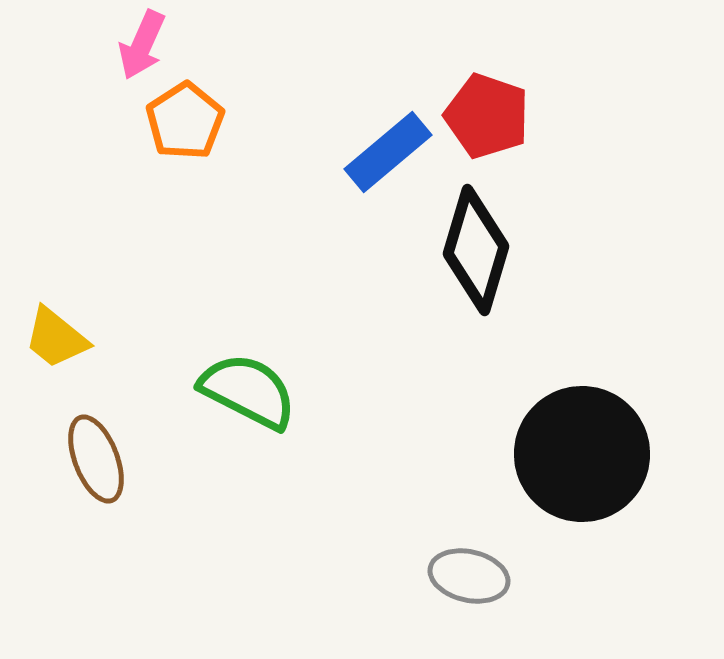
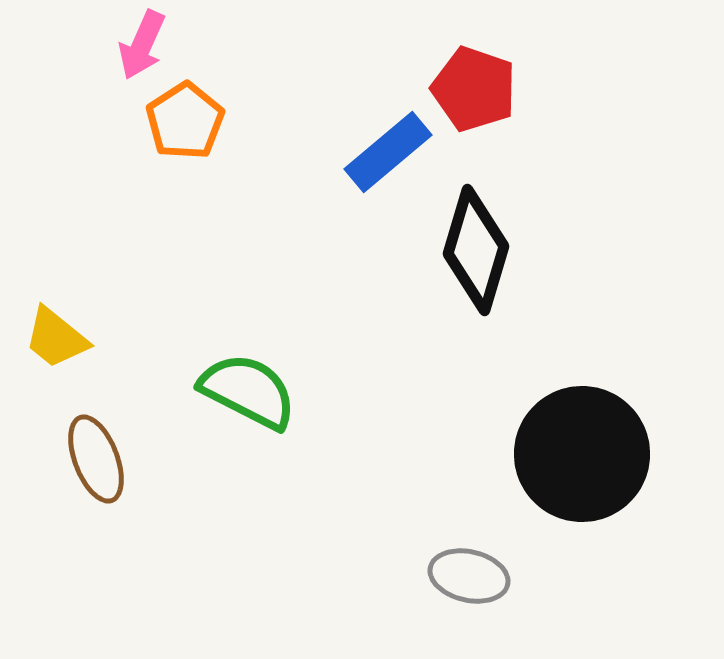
red pentagon: moved 13 px left, 27 px up
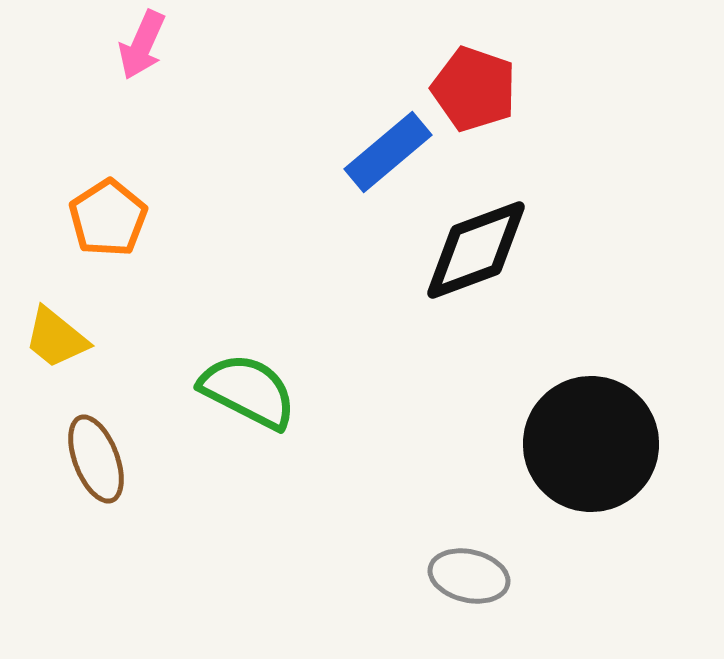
orange pentagon: moved 77 px left, 97 px down
black diamond: rotated 53 degrees clockwise
black circle: moved 9 px right, 10 px up
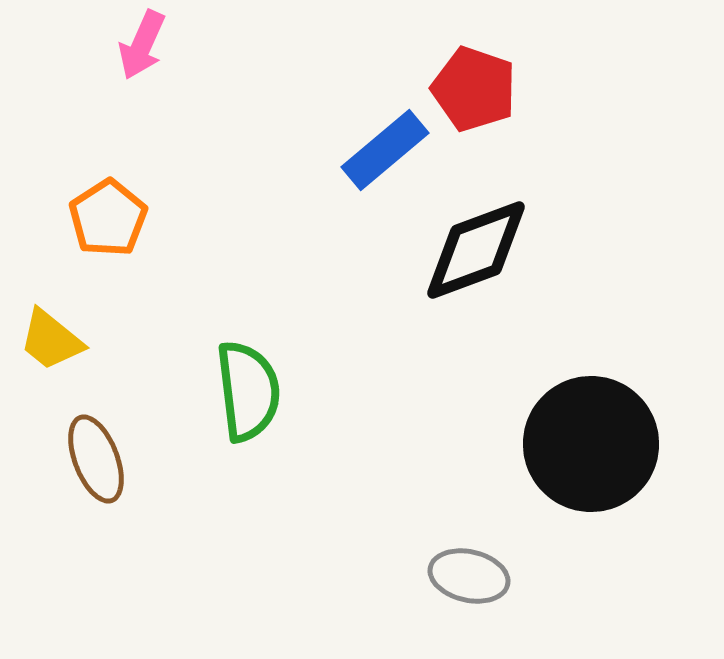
blue rectangle: moved 3 px left, 2 px up
yellow trapezoid: moved 5 px left, 2 px down
green semicircle: rotated 56 degrees clockwise
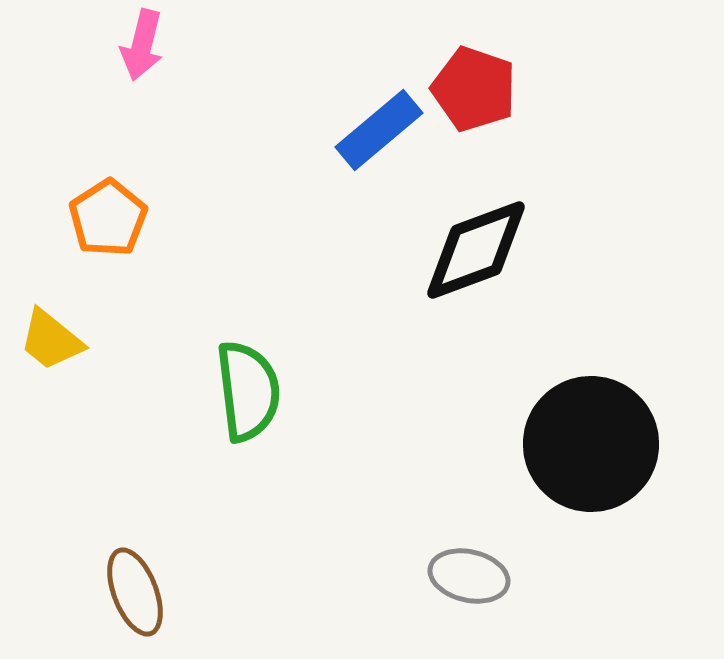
pink arrow: rotated 10 degrees counterclockwise
blue rectangle: moved 6 px left, 20 px up
brown ellipse: moved 39 px right, 133 px down
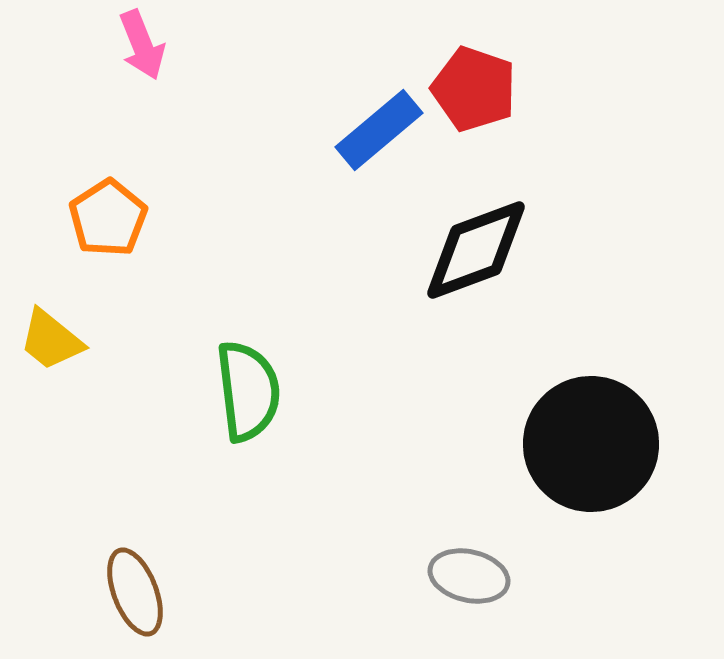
pink arrow: rotated 36 degrees counterclockwise
